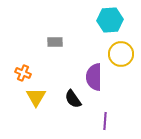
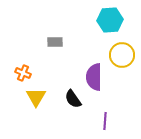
yellow circle: moved 1 px right, 1 px down
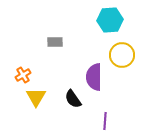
orange cross: moved 2 px down; rotated 35 degrees clockwise
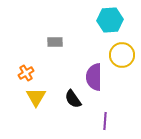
orange cross: moved 3 px right, 2 px up
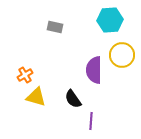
gray rectangle: moved 15 px up; rotated 14 degrees clockwise
orange cross: moved 1 px left, 2 px down
purple semicircle: moved 7 px up
yellow triangle: rotated 45 degrees counterclockwise
purple line: moved 14 px left
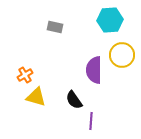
black semicircle: moved 1 px right, 1 px down
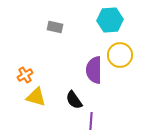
yellow circle: moved 2 px left
